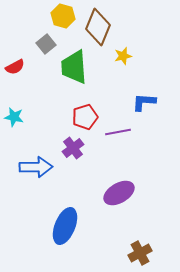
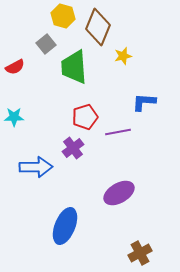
cyan star: rotated 12 degrees counterclockwise
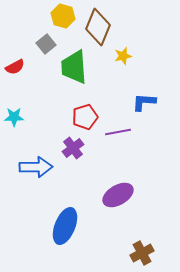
purple ellipse: moved 1 px left, 2 px down
brown cross: moved 2 px right
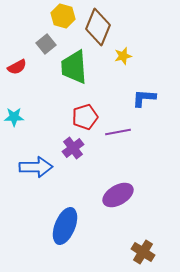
red semicircle: moved 2 px right
blue L-shape: moved 4 px up
brown cross: moved 1 px right, 1 px up; rotated 30 degrees counterclockwise
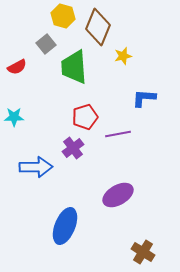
purple line: moved 2 px down
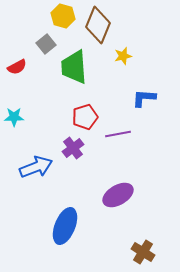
brown diamond: moved 2 px up
blue arrow: rotated 20 degrees counterclockwise
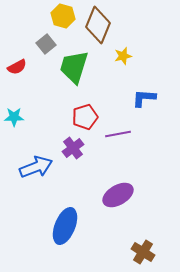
green trapezoid: rotated 21 degrees clockwise
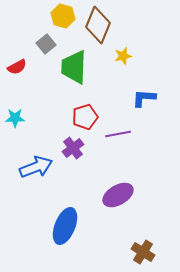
green trapezoid: rotated 15 degrees counterclockwise
cyan star: moved 1 px right, 1 px down
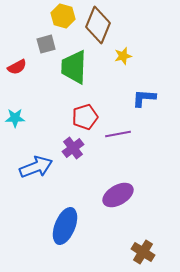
gray square: rotated 24 degrees clockwise
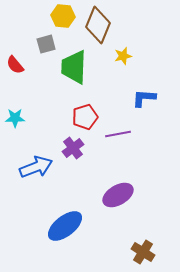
yellow hexagon: rotated 10 degrees counterclockwise
red semicircle: moved 2 px left, 2 px up; rotated 78 degrees clockwise
blue ellipse: rotated 30 degrees clockwise
